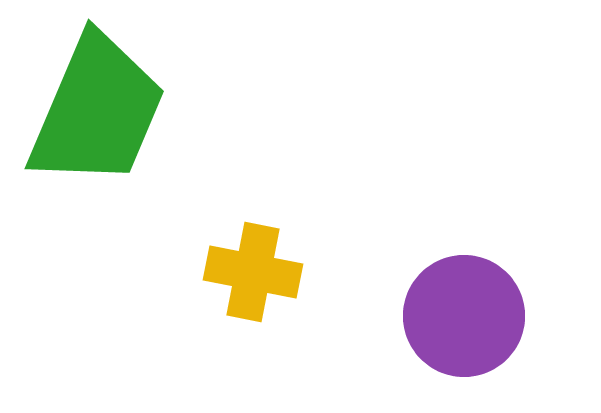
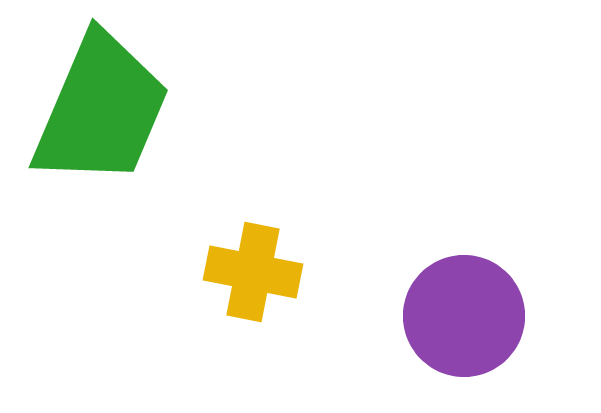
green trapezoid: moved 4 px right, 1 px up
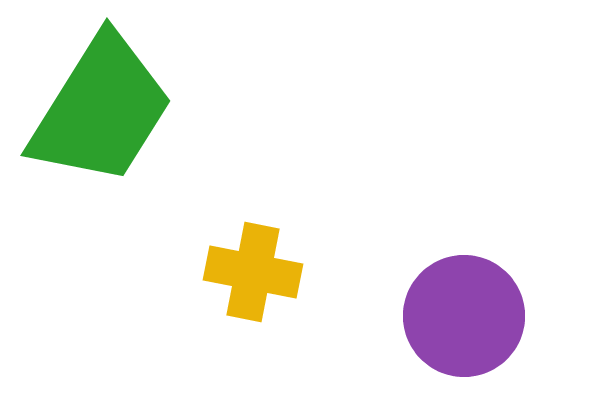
green trapezoid: rotated 9 degrees clockwise
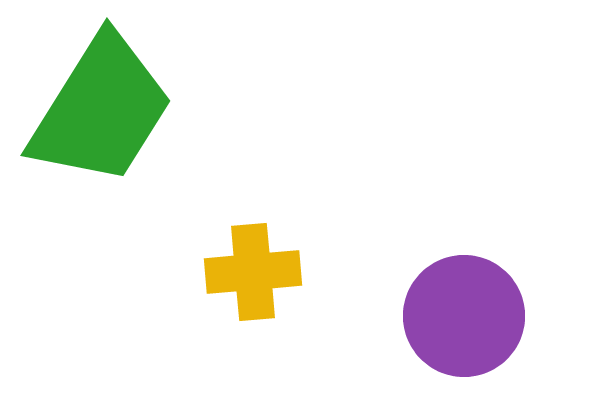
yellow cross: rotated 16 degrees counterclockwise
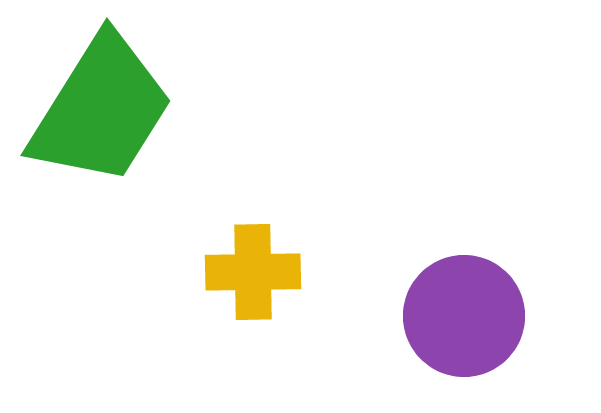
yellow cross: rotated 4 degrees clockwise
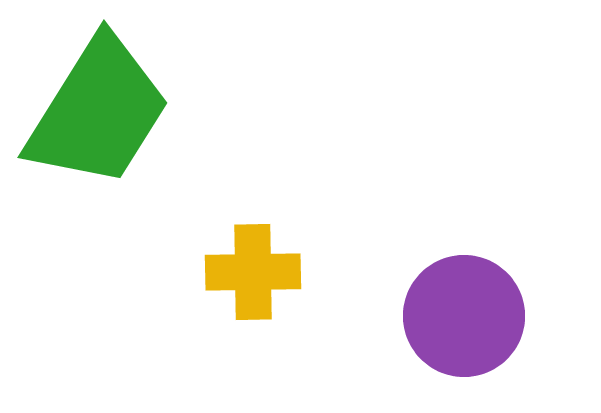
green trapezoid: moved 3 px left, 2 px down
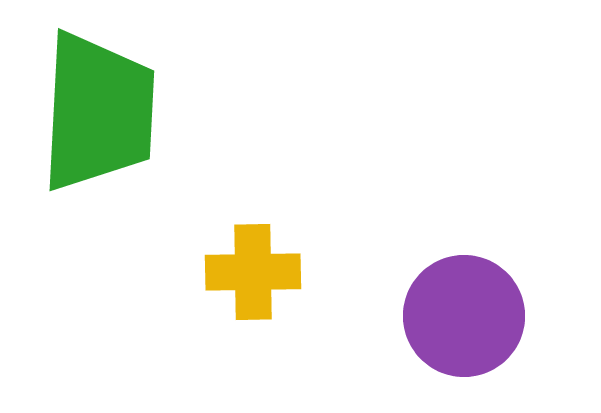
green trapezoid: rotated 29 degrees counterclockwise
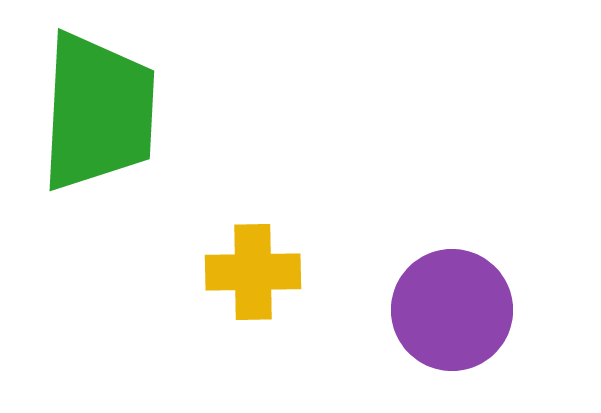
purple circle: moved 12 px left, 6 px up
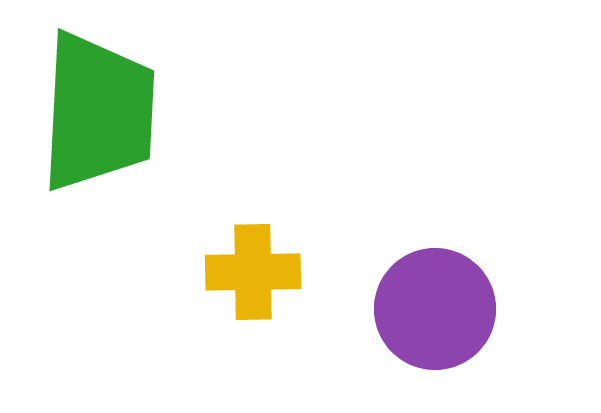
purple circle: moved 17 px left, 1 px up
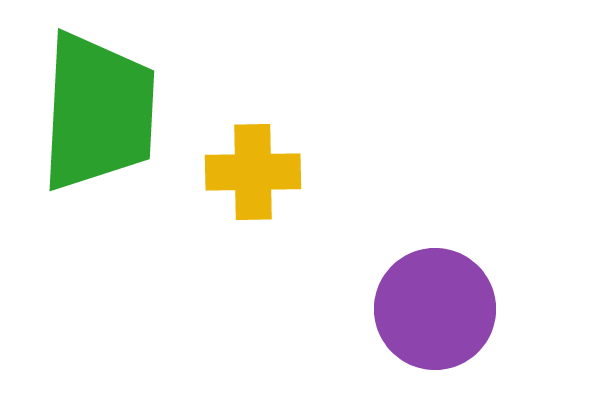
yellow cross: moved 100 px up
